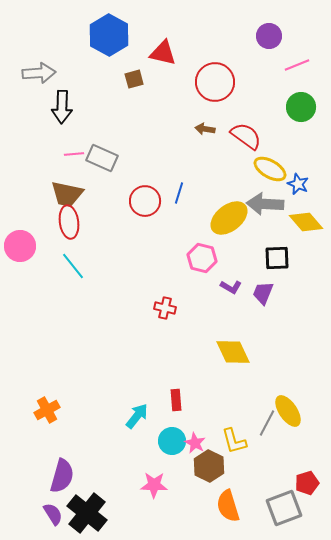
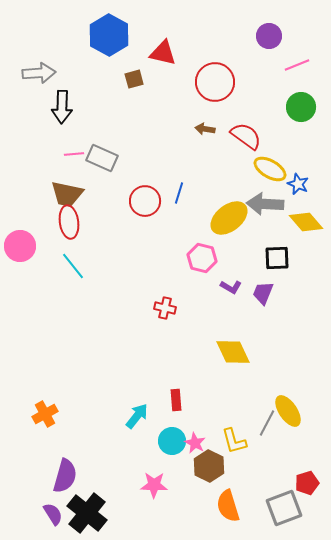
orange cross at (47, 410): moved 2 px left, 4 px down
purple semicircle at (62, 476): moved 3 px right
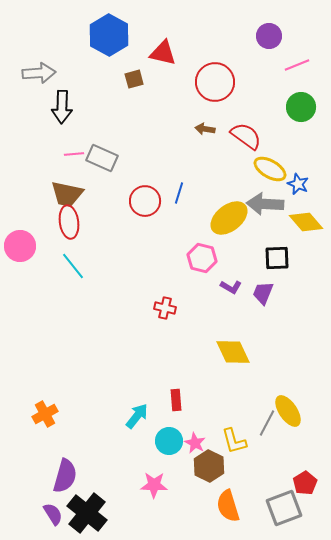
cyan circle at (172, 441): moved 3 px left
red pentagon at (307, 483): moved 2 px left; rotated 15 degrees counterclockwise
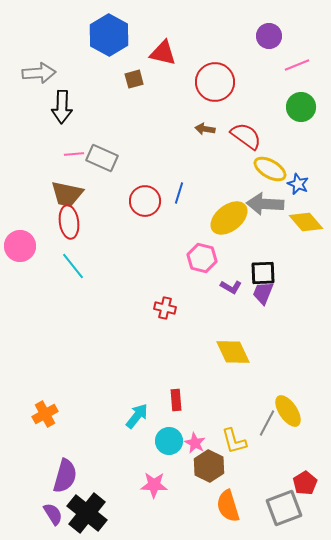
black square at (277, 258): moved 14 px left, 15 px down
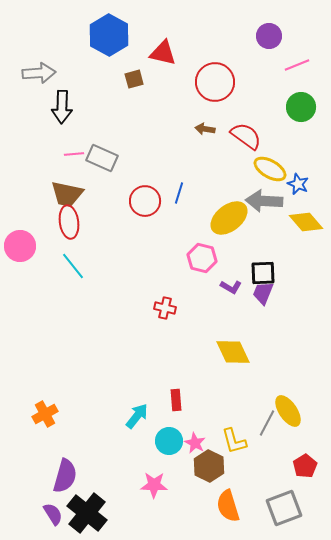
gray arrow at (265, 204): moved 1 px left, 3 px up
red pentagon at (305, 483): moved 17 px up
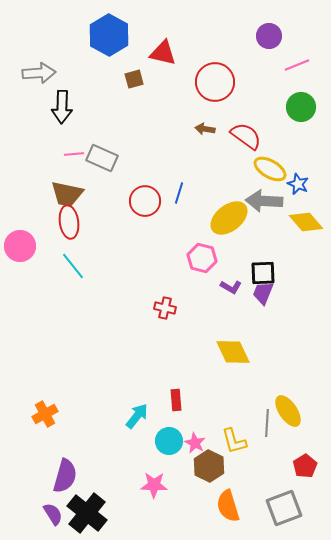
gray line at (267, 423): rotated 24 degrees counterclockwise
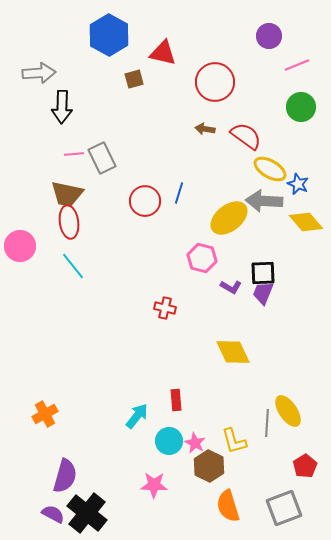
gray rectangle at (102, 158): rotated 40 degrees clockwise
purple semicircle at (53, 514): rotated 30 degrees counterclockwise
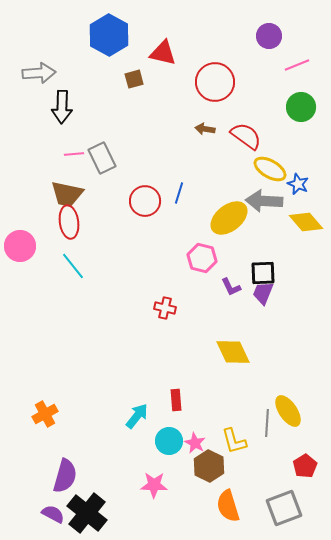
purple L-shape at (231, 287): rotated 35 degrees clockwise
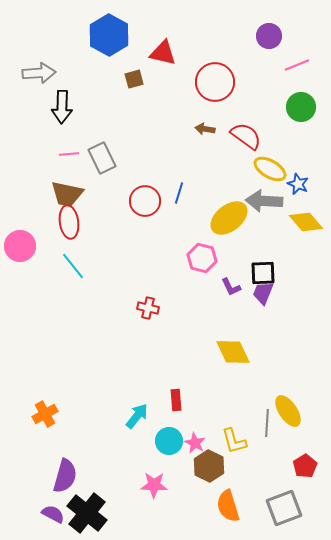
pink line at (74, 154): moved 5 px left
red cross at (165, 308): moved 17 px left
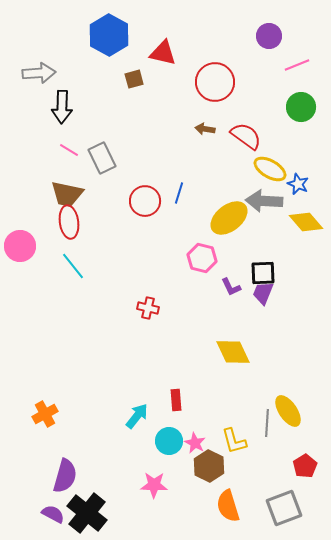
pink line at (69, 154): moved 4 px up; rotated 36 degrees clockwise
